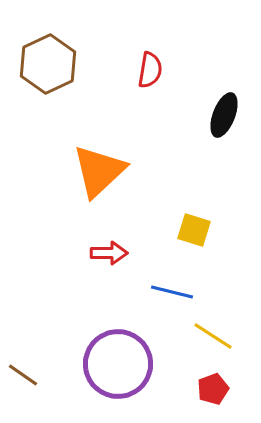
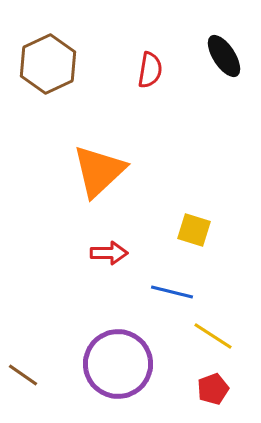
black ellipse: moved 59 px up; rotated 54 degrees counterclockwise
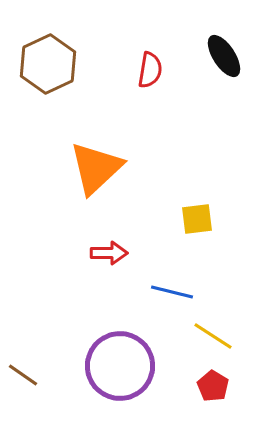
orange triangle: moved 3 px left, 3 px up
yellow square: moved 3 px right, 11 px up; rotated 24 degrees counterclockwise
purple circle: moved 2 px right, 2 px down
red pentagon: moved 3 px up; rotated 20 degrees counterclockwise
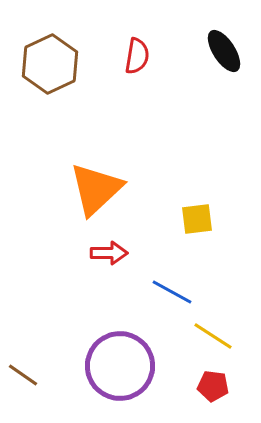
black ellipse: moved 5 px up
brown hexagon: moved 2 px right
red semicircle: moved 13 px left, 14 px up
orange triangle: moved 21 px down
blue line: rotated 15 degrees clockwise
red pentagon: rotated 24 degrees counterclockwise
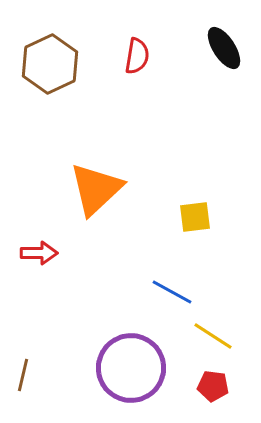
black ellipse: moved 3 px up
yellow square: moved 2 px left, 2 px up
red arrow: moved 70 px left
purple circle: moved 11 px right, 2 px down
brown line: rotated 68 degrees clockwise
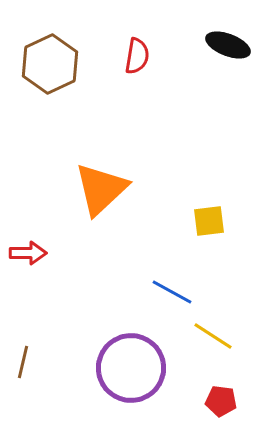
black ellipse: moved 4 px right, 3 px up; rotated 36 degrees counterclockwise
orange triangle: moved 5 px right
yellow square: moved 14 px right, 4 px down
red arrow: moved 11 px left
brown line: moved 13 px up
red pentagon: moved 8 px right, 15 px down
